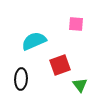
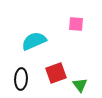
red square: moved 4 px left, 8 px down
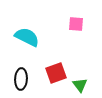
cyan semicircle: moved 7 px left, 4 px up; rotated 50 degrees clockwise
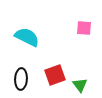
pink square: moved 8 px right, 4 px down
red square: moved 1 px left, 2 px down
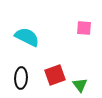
black ellipse: moved 1 px up
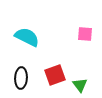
pink square: moved 1 px right, 6 px down
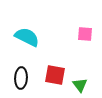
red square: rotated 30 degrees clockwise
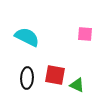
black ellipse: moved 6 px right
green triangle: moved 3 px left; rotated 28 degrees counterclockwise
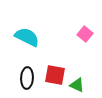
pink square: rotated 35 degrees clockwise
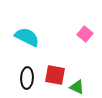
green triangle: moved 2 px down
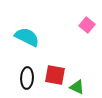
pink square: moved 2 px right, 9 px up
